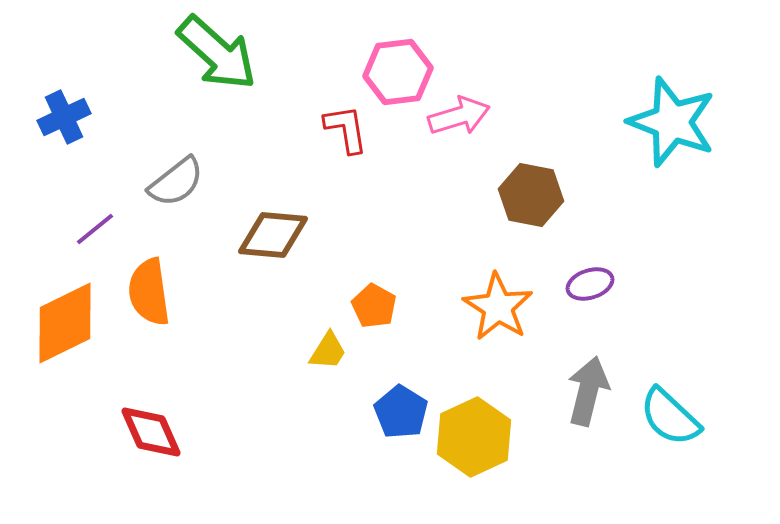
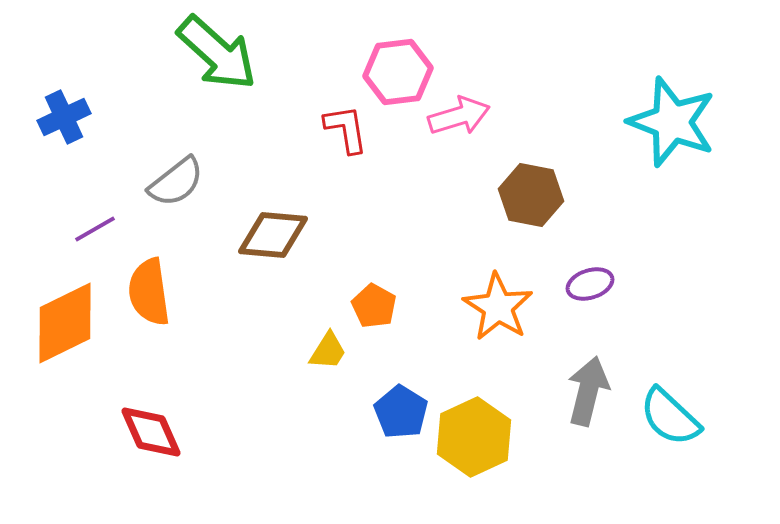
purple line: rotated 9 degrees clockwise
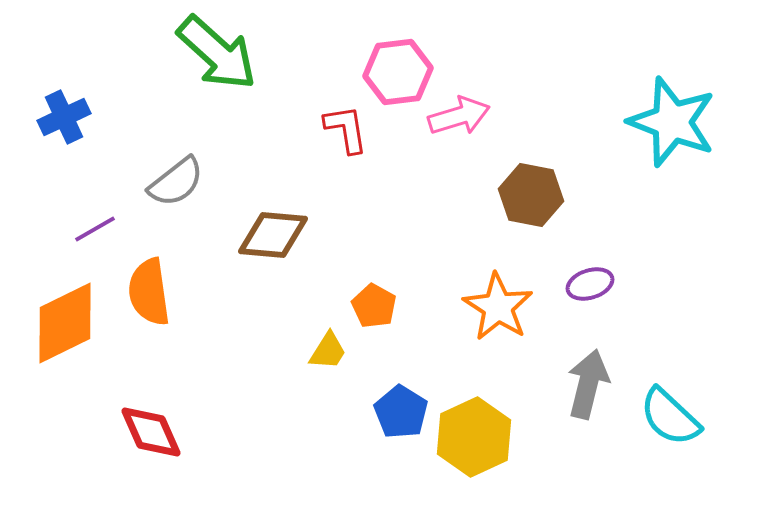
gray arrow: moved 7 px up
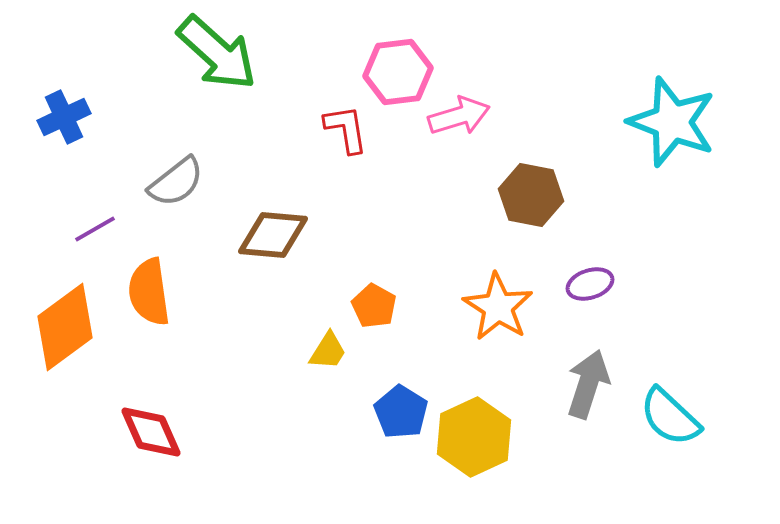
orange diamond: moved 4 px down; rotated 10 degrees counterclockwise
gray arrow: rotated 4 degrees clockwise
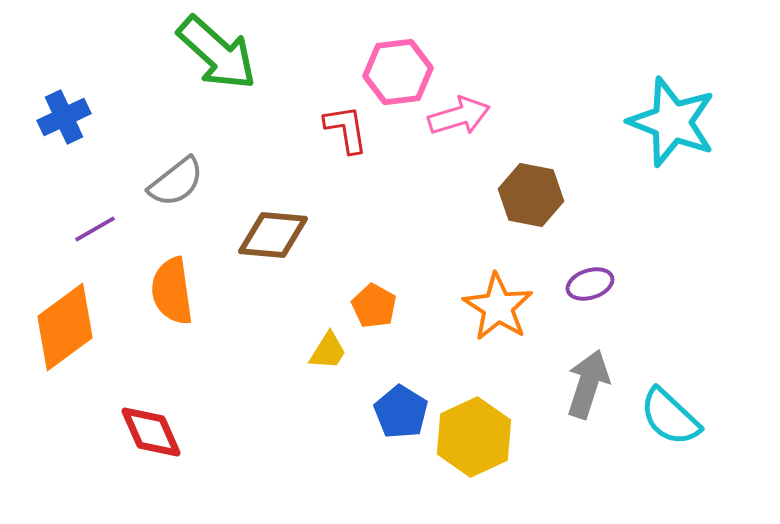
orange semicircle: moved 23 px right, 1 px up
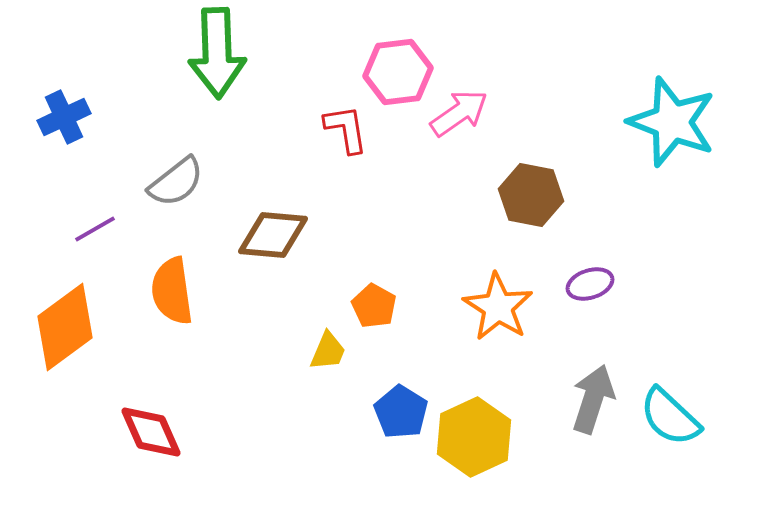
green arrow: rotated 46 degrees clockwise
pink arrow: moved 3 px up; rotated 18 degrees counterclockwise
yellow trapezoid: rotated 9 degrees counterclockwise
gray arrow: moved 5 px right, 15 px down
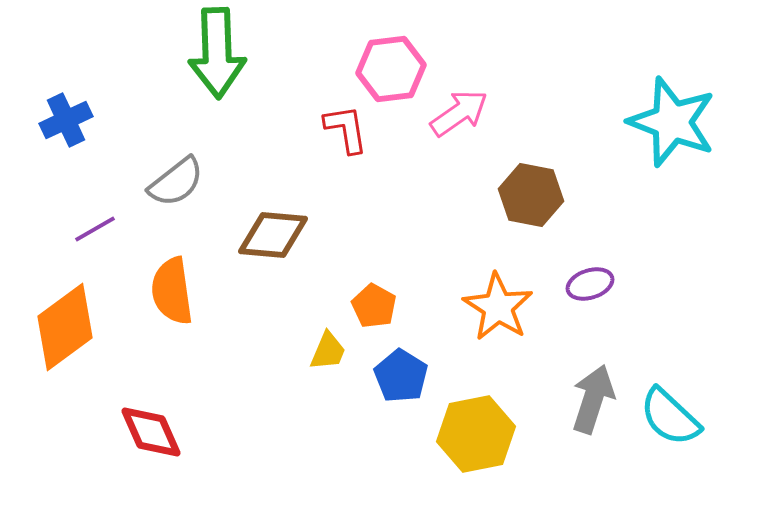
pink hexagon: moved 7 px left, 3 px up
blue cross: moved 2 px right, 3 px down
blue pentagon: moved 36 px up
yellow hexagon: moved 2 px right, 3 px up; rotated 14 degrees clockwise
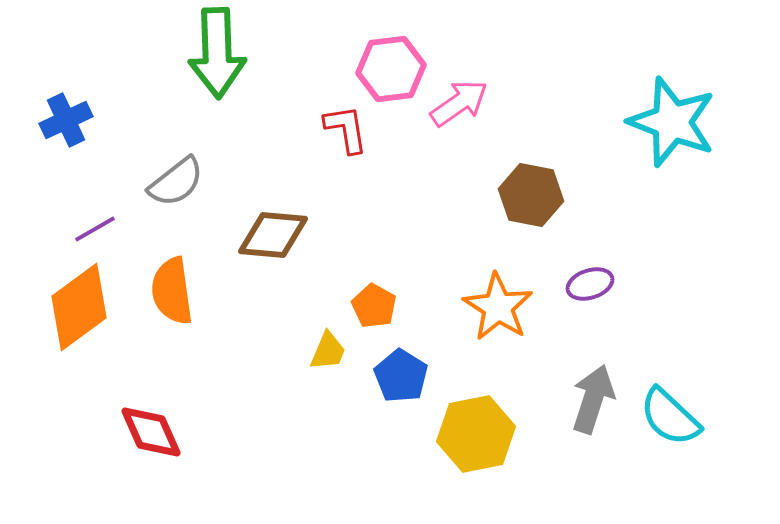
pink arrow: moved 10 px up
orange diamond: moved 14 px right, 20 px up
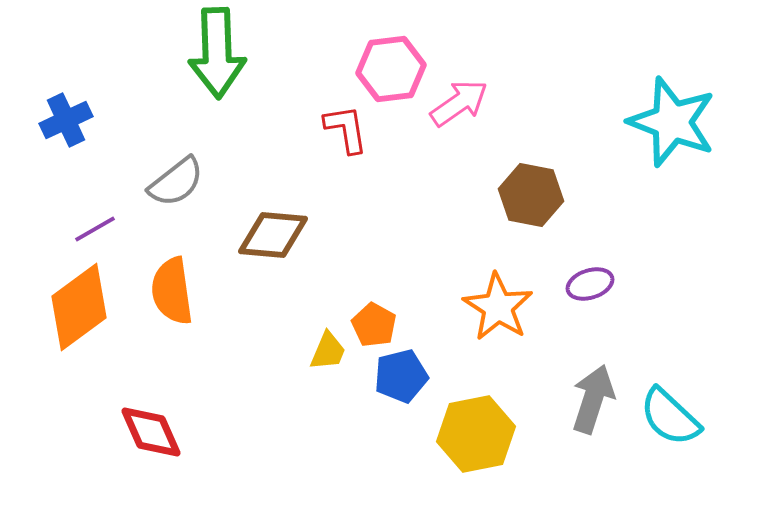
orange pentagon: moved 19 px down
blue pentagon: rotated 26 degrees clockwise
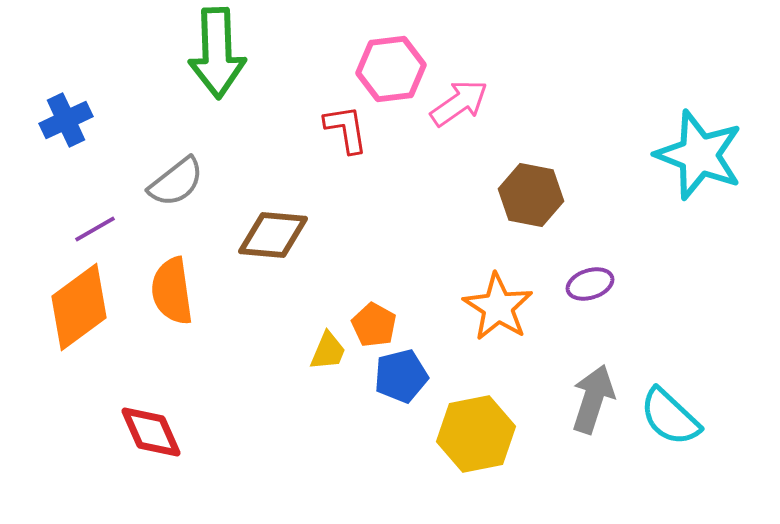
cyan star: moved 27 px right, 33 px down
